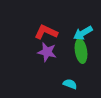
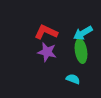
cyan semicircle: moved 3 px right, 5 px up
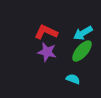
green ellipse: moved 1 px right; rotated 50 degrees clockwise
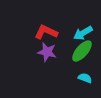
cyan semicircle: moved 12 px right, 1 px up
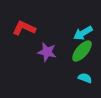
red L-shape: moved 22 px left, 4 px up
